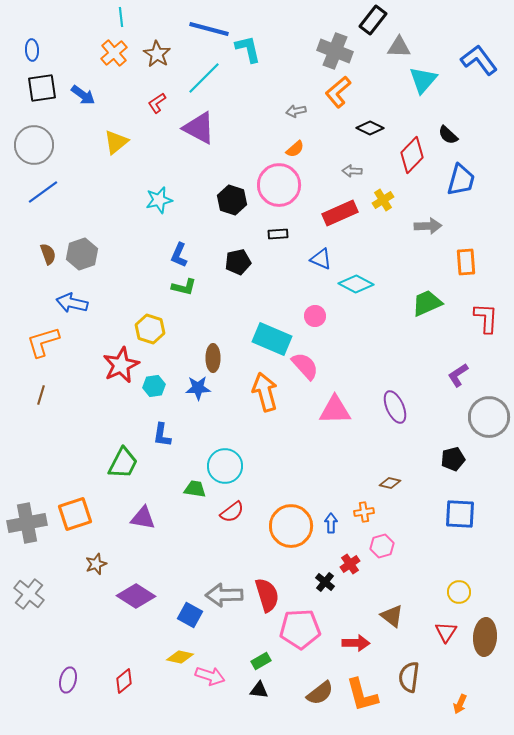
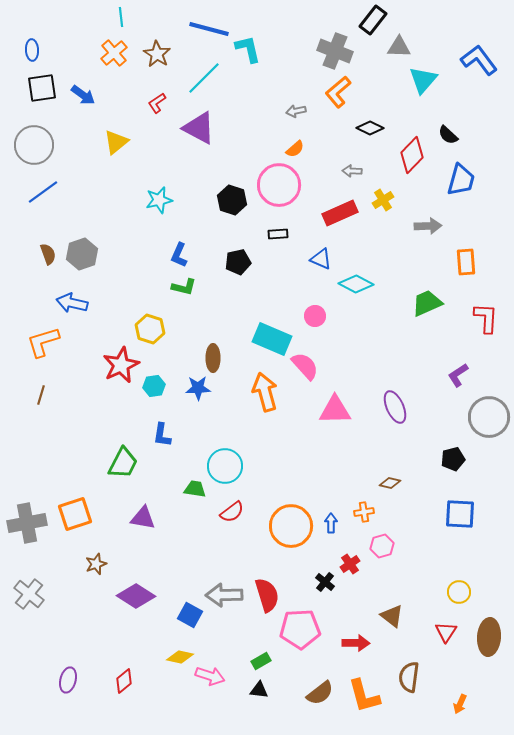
brown ellipse at (485, 637): moved 4 px right
orange L-shape at (362, 695): moved 2 px right, 1 px down
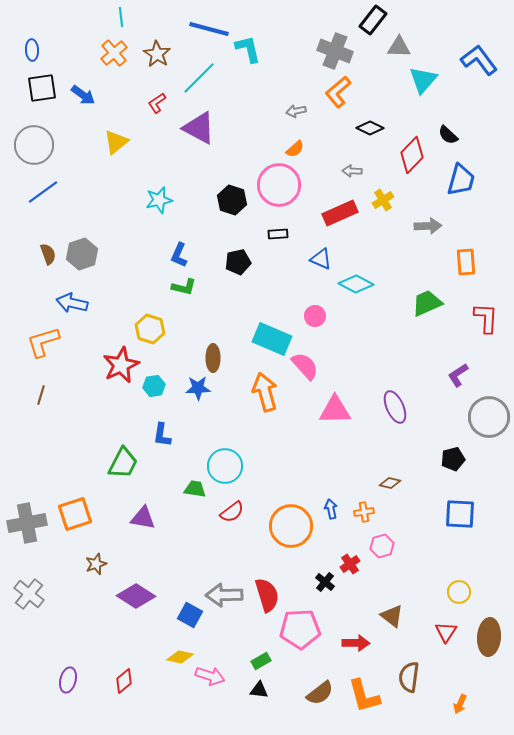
cyan line at (204, 78): moved 5 px left
blue arrow at (331, 523): moved 14 px up; rotated 12 degrees counterclockwise
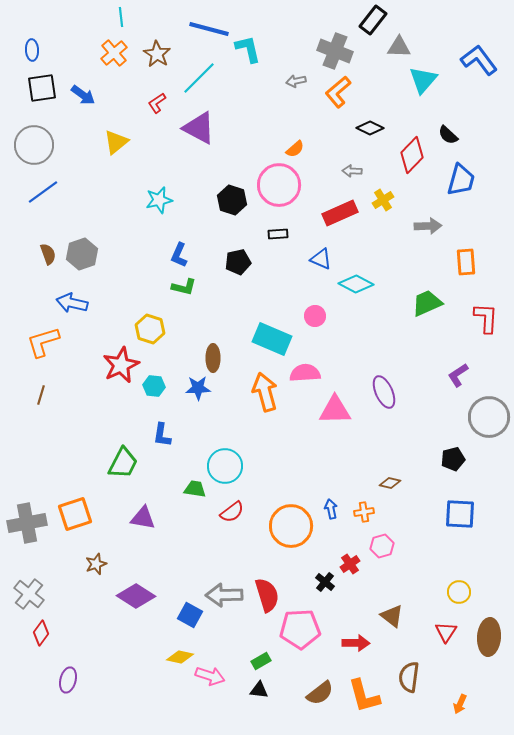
gray arrow at (296, 111): moved 30 px up
pink semicircle at (305, 366): moved 7 px down; rotated 52 degrees counterclockwise
cyan hexagon at (154, 386): rotated 15 degrees clockwise
purple ellipse at (395, 407): moved 11 px left, 15 px up
red diamond at (124, 681): moved 83 px left, 48 px up; rotated 15 degrees counterclockwise
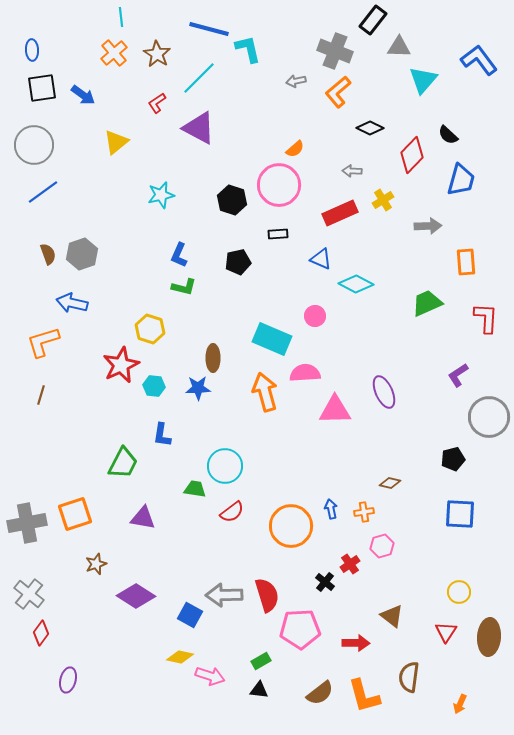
cyan star at (159, 200): moved 2 px right, 5 px up
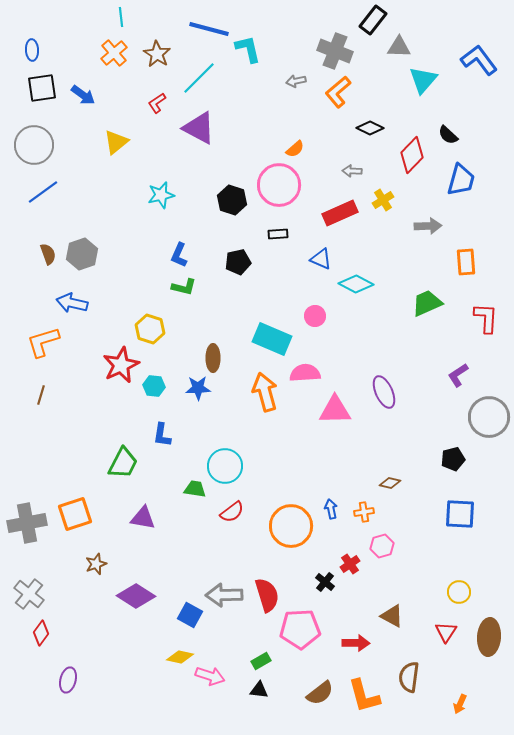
brown triangle at (392, 616): rotated 10 degrees counterclockwise
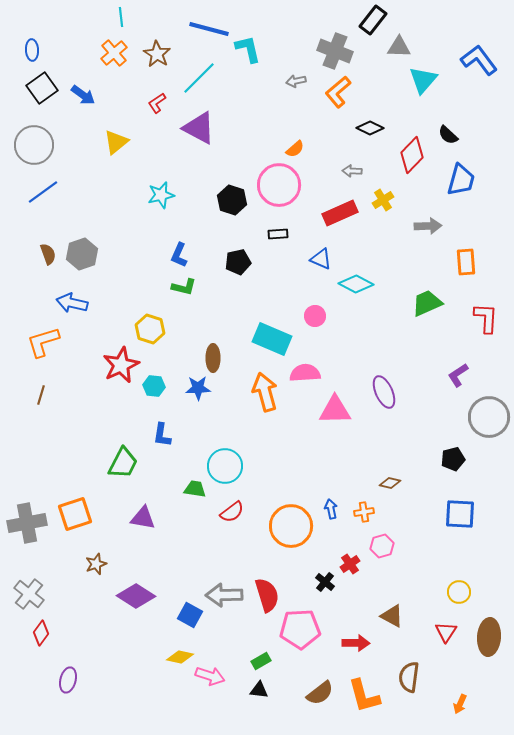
black square at (42, 88): rotated 28 degrees counterclockwise
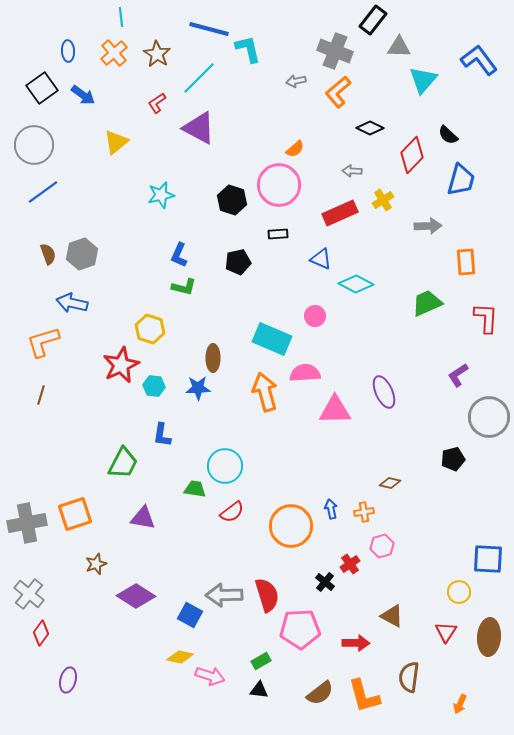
blue ellipse at (32, 50): moved 36 px right, 1 px down
blue square at (460, 514): moved 28 px right, 45 px down
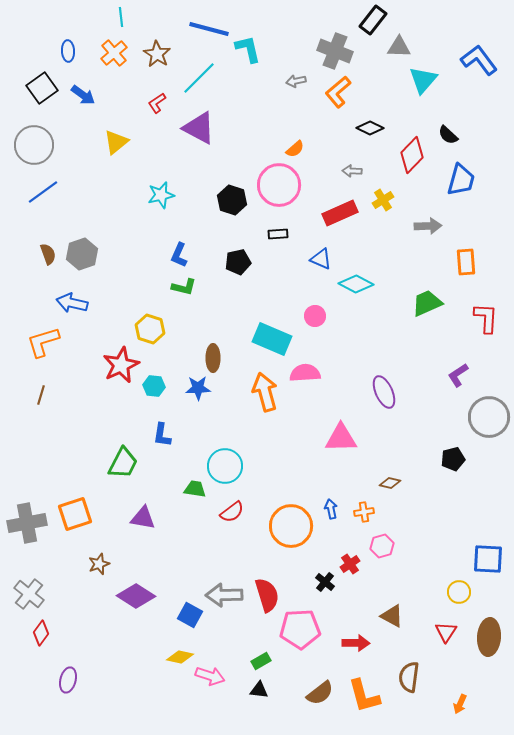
pink triangle at (335, 410): moved 6 px right, 28 px down
brown star at (96, 564): moved 3 px right
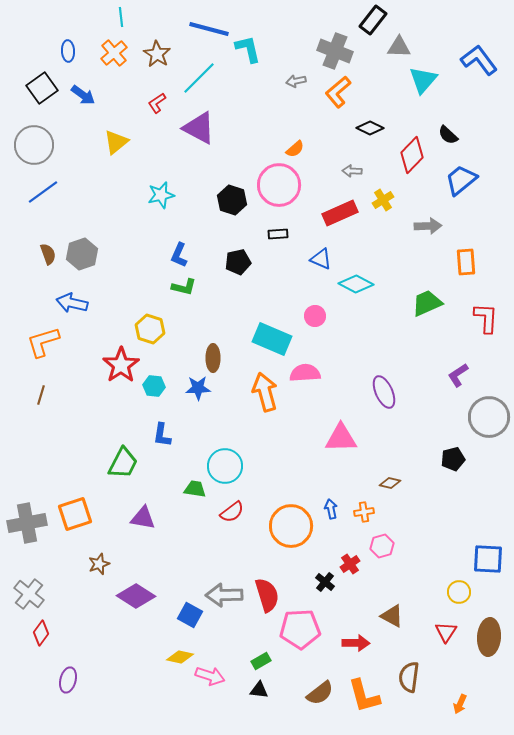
blue trapezoid at (461, 180): rotated 144 degrees counterclockwise
red star at (121, 365): rotated 9 degrees counterclockwise
